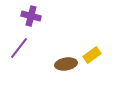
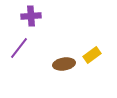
purple cross: rotated 18 degrees counterclockwise
brown ellipse: moved 2 px left
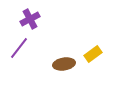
purple cross: moved 1 px left, 3 px down; rotated 24 degrees counterclockwise
yellow rectangle: moved 1 px right, 1 px up
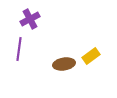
purple line: moved 1 px down; rotated 30 degrees counterclockwise
yellow rectangle: moved 2 px left, 2 px down
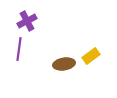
purple cross: moved 3 px left, 2 px down
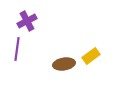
purple line: moved 2 px left
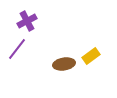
purple line: rotated 30 degrees clockwise
